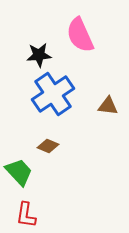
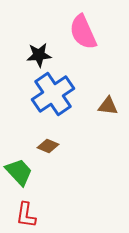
pink semicircle: moved 3 px right, 3 px up
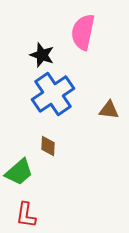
pink semicircle: rotated 36 degrees clockwise
black star: moved 3 px right; rotated 25 degrees clockwise
brown triangle: moved 1 px right, 4 px down
brown diamond: rotated 70 degrees clockwise
green trapezoid: rotated 92 degrees clockwise
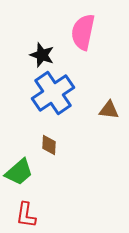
blue cross: moved 1 px up
brown diamond: moved 1 px right, 1 px up
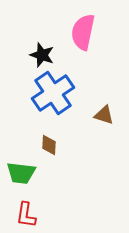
brown triangle: moved 5 px left, 5 px down; rotated 10 degrees clockwise
green trapezoid: moved 2 px right, 1 px down; rotated 48 degrees clockwise
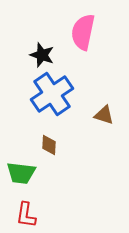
blue cross: moved 1 px left, 1 px down
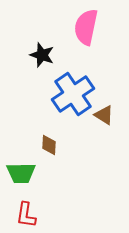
pink semicircle: moved 3 px right, 5 px up
blue cross: moved 21 px right
brown triangle: rotated 15 degrees clockwise
green trapezoid: rotated 8 degrees counterclockwise
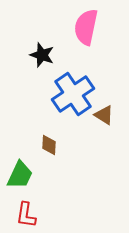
green trapezoid: moved 1 px left, 2 px down; rotated 64 degrees counterclockwise
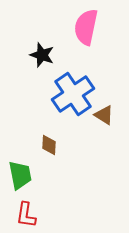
green trapezoid: rotated 36 degrees counterclockwise
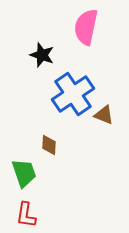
brown triangle: rotated 10 degrees counterclockwise
green trapezoid: moved 4 px right, 2 px up; rotated 8 degrees counterclockwise
